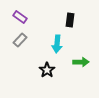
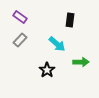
cyan arrow: rotated 54 degrees counterclockwise
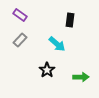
purple rectangle: moved 2 px up
green arrow: moved 15 px down
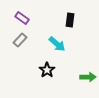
purple rectangle: moved 2 px right, 3 px down
green arrow: moved 7 px right
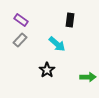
purple rectangle: moved 1 px left, 2 px down
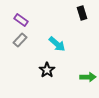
black rectangle: moved 12 px right, 7 px up; rotated 24 degrees counterclockwise
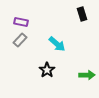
black rectangle: moved 1 px down
purple rectangle: moved 2 px down; rotated 24 degrees counterclockwise
green arrow: moved 1 px left, 2 px up
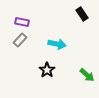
black rectangle: rotated 16 degrees counterclockwise
purple rectangle: moved 1 px right
cyan arrow: rotated 30 degrees counterclockwise
green arrow: rotated 42 degrees clockwise
